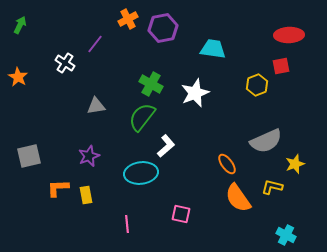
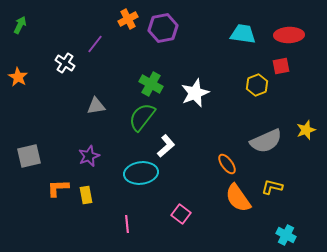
cyan trapezoid: moved 30 px right, 15 px up
yellow star: moved 11 px right, 34 px up
pink square: rotated 24 degrees clockwise
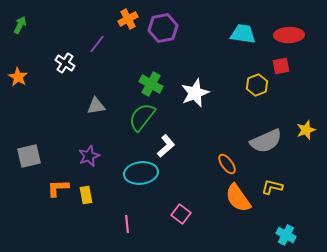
purple line: moved 2 px right
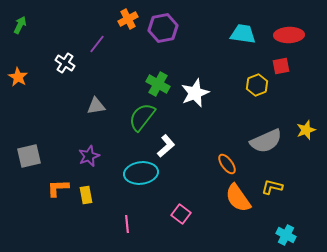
green cross: moved 7 px right
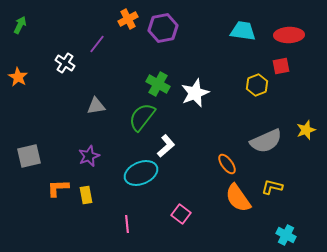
cyan trapezoid: moved 3 px up
cyan ellipse: rotated 16 degrees counterclockwise
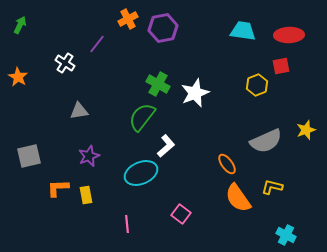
gray triangle: moved 17 px left, 5 px down
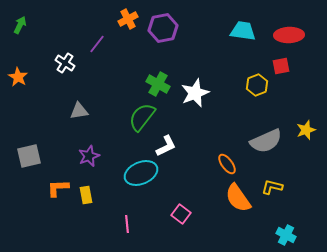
white L-shape: rotated 15 degrees clockwise
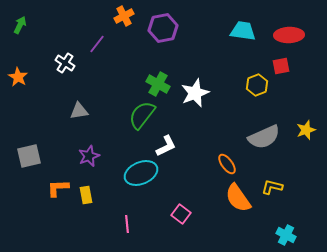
orange cross: moved 4 px left, 3 px up
green semicircle: moved 2 px up
gray semicircle: moved 2 px left, 4 px up
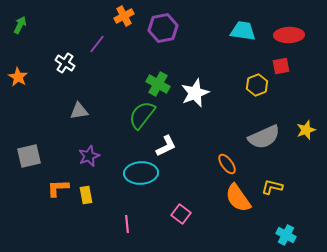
cyan ellipse: rotated 20 degrees clockwise
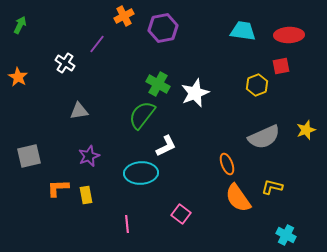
orange ellipse: rotated 15 degrees clockwise
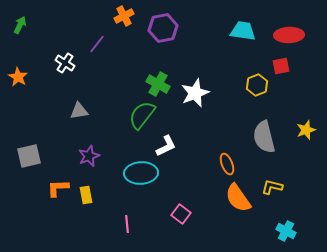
gray semicircle: rotated 100 degrees clockwise
cyan cross: moved 4 px up
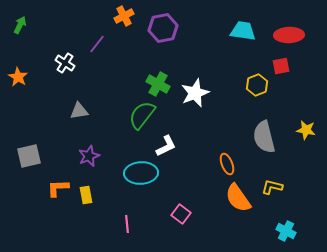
yellow star: rotated 30 degrees clockwise
